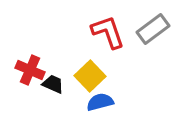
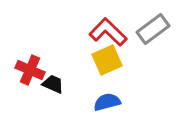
red L-shape: rotated 27 degrees counterclockwise
yellow square: moved 17 px right, 16 px up; rotated 20 degrees clockwise
blue semicircle: moved 7 px right
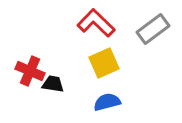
red L-shape: moved 12 px left, 9 px up
yellow square: moved 3 px left, 3 px down
red cross: moved 1 px down
black trapezoid: rotated 15 degrees counterclockwise
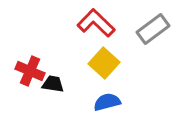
yellow square: rotated 24 degrees counterclockwise
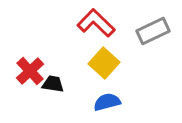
gray rectangle: moved 2 px down; rotated 12 degrees clockwise
red cross: rotated 24 degrees clockwise
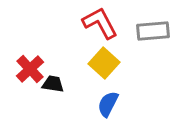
red L-shape: moved 4 px right; rotated 18 degrees clockwise
gray rectangle: rotated 20 degrees clockwise
red cross: moved 2 px up
blue semicircle: moved 1 px right, 2 px down; rotated 48 degrees counterclockwise
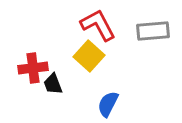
red L-shape: moved 2 px left, 2 px down
yellow square: moved 15 px left, 7 px up
red cross: moved 3 px right, 1 px up; rotated 36 degrees clockwise
black trapezoid: rotated 120 degrees counterclockwise
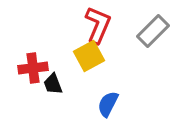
red L-shape: rotated 51 degrees clockwise
gray rectangle: rotated 40 degrees counterclockwise
yellow square: rotated 20 degrees clockwise
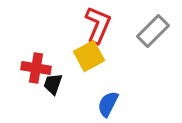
red cross: moved 3 px right; rotated 16 degrees clockwise
black trapezoid: rotated 40 degrees clockwise
